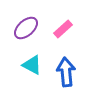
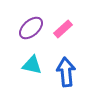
purple ellipse: moved 5 px right
cyan triangle: rotated 15 degrees counterclockwise
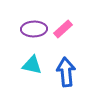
purple ellipse: moved 3 px right, 1 px down; rotated 40 degrees clockwise
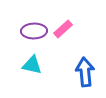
purple ellipse: moved 2 px down
blue arrow: moved 19 px right
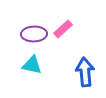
purple ellipse: moved 3 px down
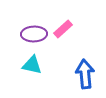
blue arrow: moved 2 px down
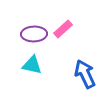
blue arrow: rotated 20 degrees counterclockwise
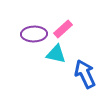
cyan triangle: moved 24 px right, 11 px up
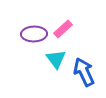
cyan triangle: moved 5 px down; rotated 40 degrees clockwise
blue arrow: moved 1 px left, 2 px up
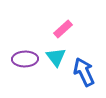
purple ellipse: moved 9 px left, 25 px down
cyan triangle: moved 2 px up
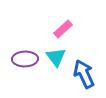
blue arrow: moved 2 px down
